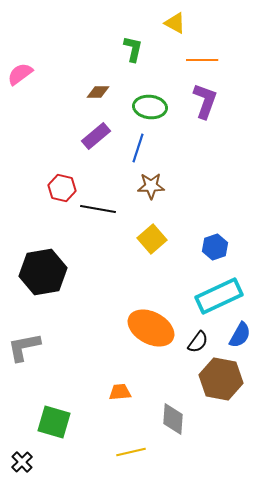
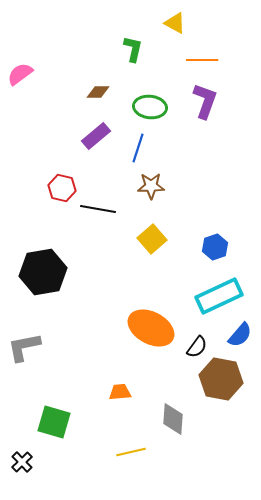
blue semicircle: rotated 12 degrees clockwise
black semicircle: moved 1 px left, 5 px down
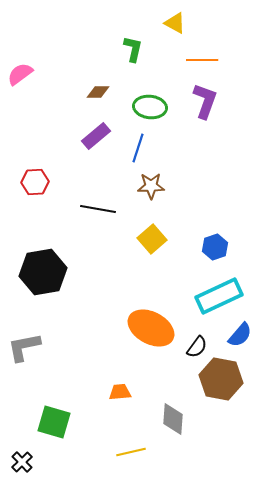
red hexagon: moved 27 px left, 6 px up; rotated 16 degrees counterclockwise
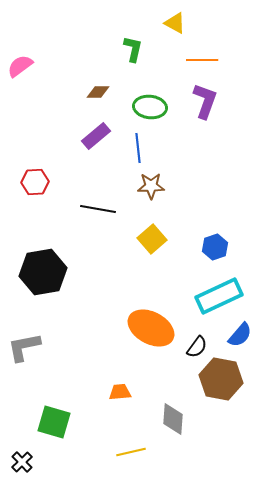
pink semicircle: moved 8 px up
blue line: rotated 24 degrees counterclockwise
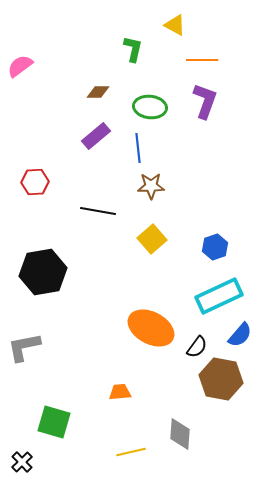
yellow triangle: moved 2 px down
black line: moved 2 px down
gray diamond: moved 7 px right, 15 px down
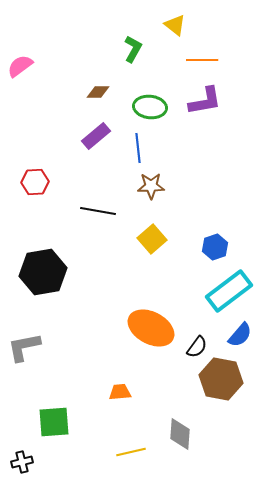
yellow triangle: rotated 10 degrees clockwise
green L-shape: rotated 16 degrees clockwise
purple L-shape: rotated 60 degrees clockwise
cyan rectangle: moved 10 px right, 5 px up; rotated 12 degrees counterclockwise
green square: rotated 20 degrees counterclockwise
black cross: rotated 30 degrees clockwise
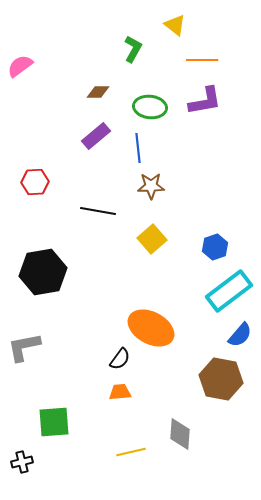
black semicircle: moved 77 px left, 12 px down
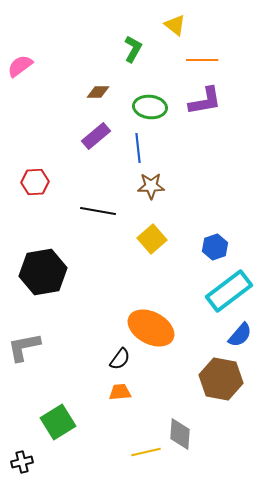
green square: moved 4 px right; rotated 28 degrees counterclockwise
yellow line: moved 15 px right
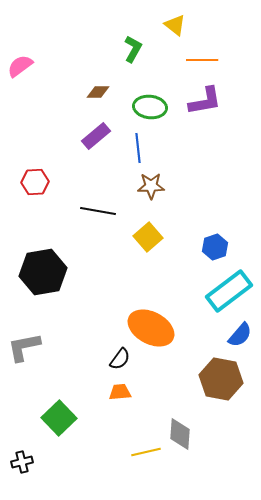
yellow square: moved 4 px left, 2 px up
green square: moved 1 px right, 4 px up; rotated 12 degrees counterclockwise
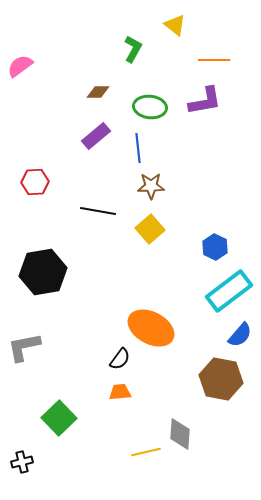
orange line: moved 12 px right
yellow square: moved 2 px right, 8 px up
blue hexagon: rotated 15 degrees counterclockwise
